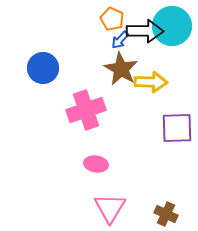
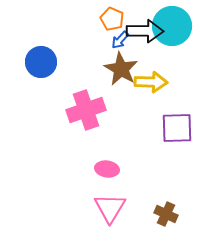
blue circle: moved 2 px left, 6 px up
pink ellipse: moved 11 px right, 5 px down
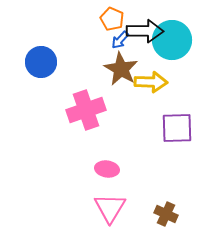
cyan circle: moved 14 px down
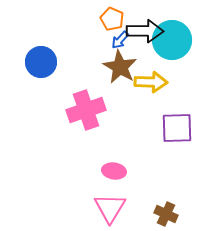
brown star: moved 1 px left, 2 px up
pink ellipse: moved 7 px right, 2 px down
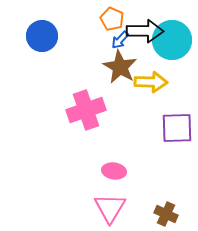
blue circle: moved 1 px right, 26 px up
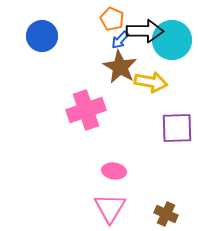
yellow arrow: rotated 8 degrees clockwise
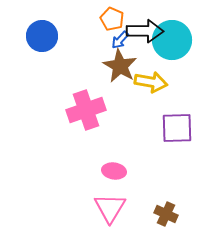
brown star: moved 1 px up
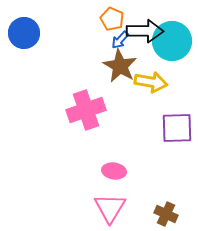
blue circle: moved 18 px left, 3 px up
cyan circle: moved 1 px down
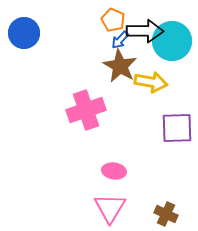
orange pentagon: moved 1 px right, 1 px down
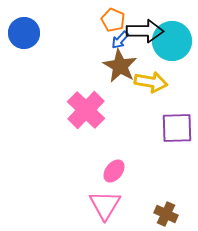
pink cross: rotated 27 degrees counterclockwise
pink ellipse: rotated 60 degrees counterclockwise
pink triangle: moved 5 px left, 3 px up
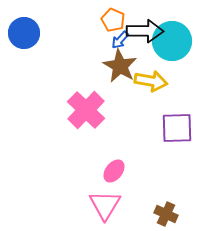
yellow arrow: moved 1 px up
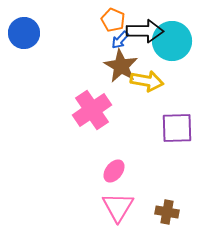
brown star: moved 1 px right
yellow arrow: moved 4 px left
pink cross: moved 6 px right; rotated 12 degrees clockwise
pink triangle: moved 13 px right, 2 px down
brown cross: moved 1 px right, 2 px up; rotated 15 degrees counterclockwise
